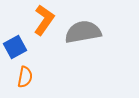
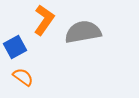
orange semicircle: moved 2 px left; rotated 65 degrees counterclockwise
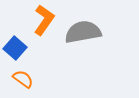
blue square: moved 1 px down; rotated 20 degrees counterclockwise
orange semicircle: moved 2 px down
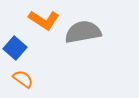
orange L-shape: rotated 88 degrees clockwise
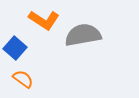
gray semicircle: moved 3 px down
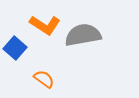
orange L-shape: moved 1 px right, 5 px down
orange semicircle: moved 21 px right
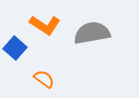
gray semicircle: moved 9 px right, 2 px up
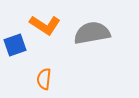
blue square: moved 3 px up; rotated 30 degrees clockwise
orange semicircle: rotated 120 degrees counterclockwise
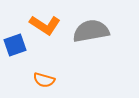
gray semicircle: moved 1 px left, 2 px up
orange semicircle: moved 1 px down; rotated 80 degrees counterclockwise
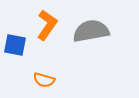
orange L-shape: moved 2 px right; rotated 88 degrees counterclockwise
blue square: rotated 30 degrees clockwise
